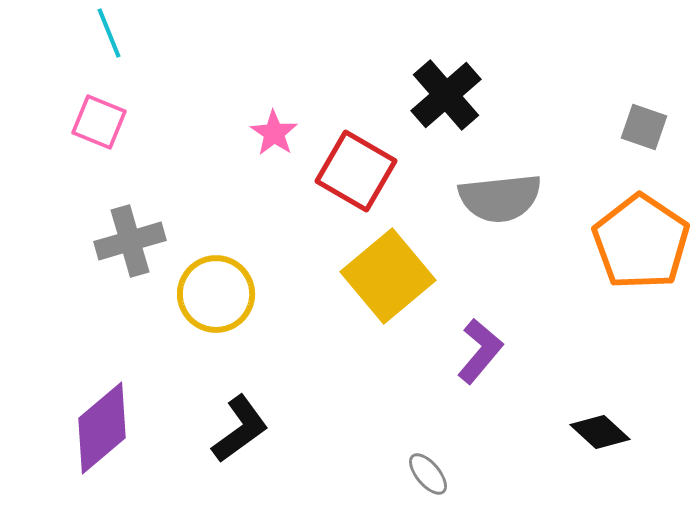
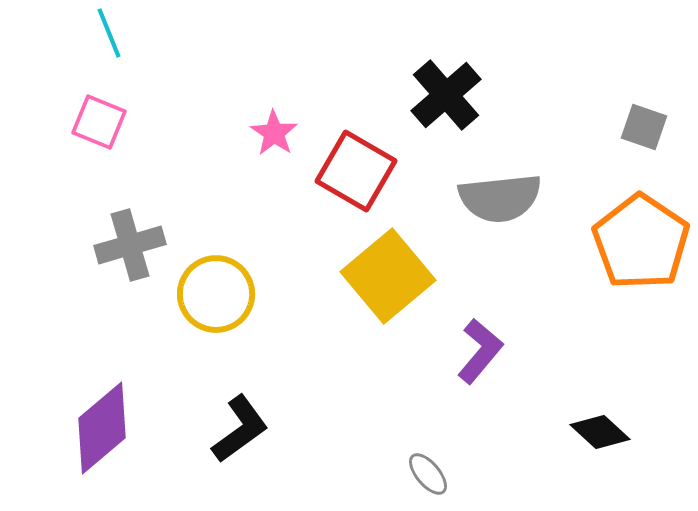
gray cross: moved 4 px down
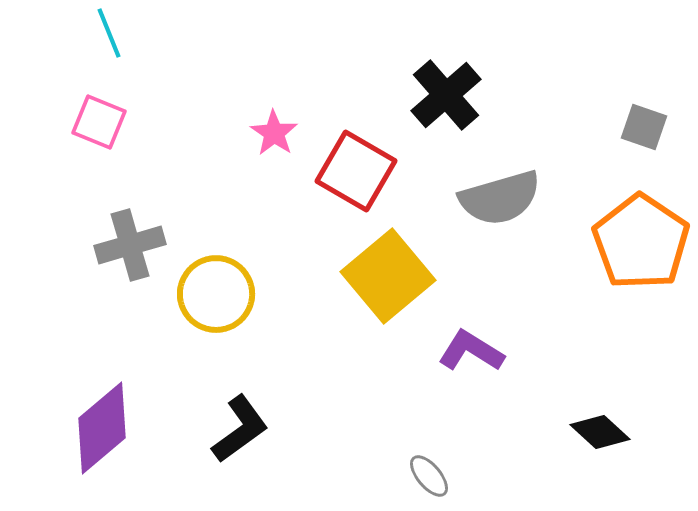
gray semicircle: rotated 10 degrees counterclockwise
purple L-shape: moved 9 px left; rotated 98 degrees counterclockwise
gray ellipse: moved 1 px right, 2 px down
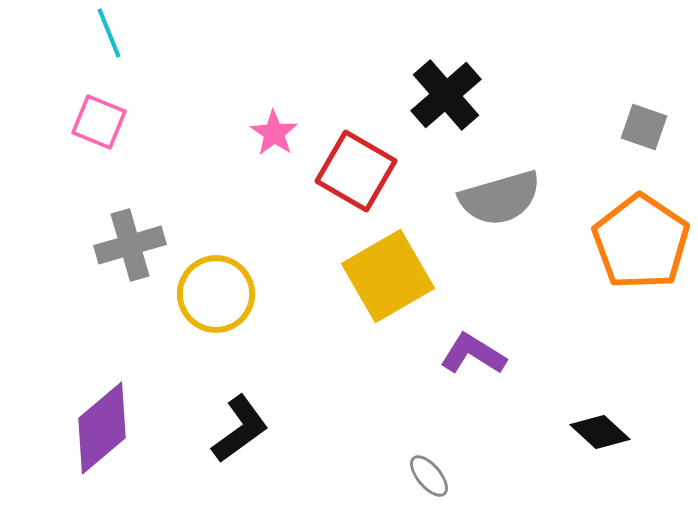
yellow square: rotated 10 degrees clockwise
purple L-shape: moved 2 px right, 3 px down
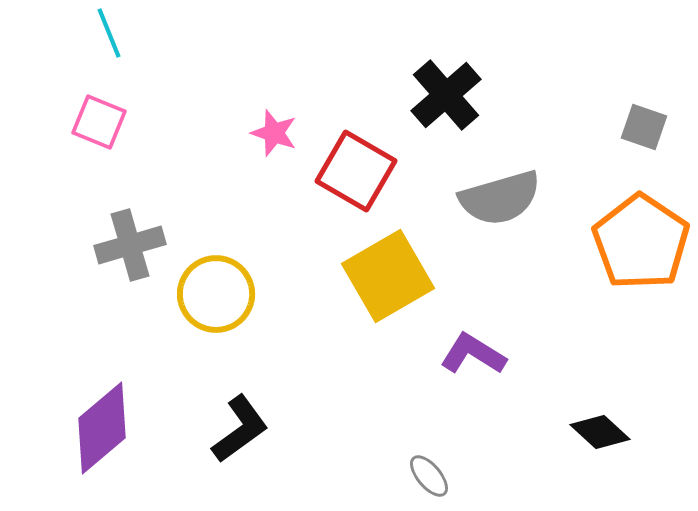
pink star: rotated 15 degrees counterclockwise
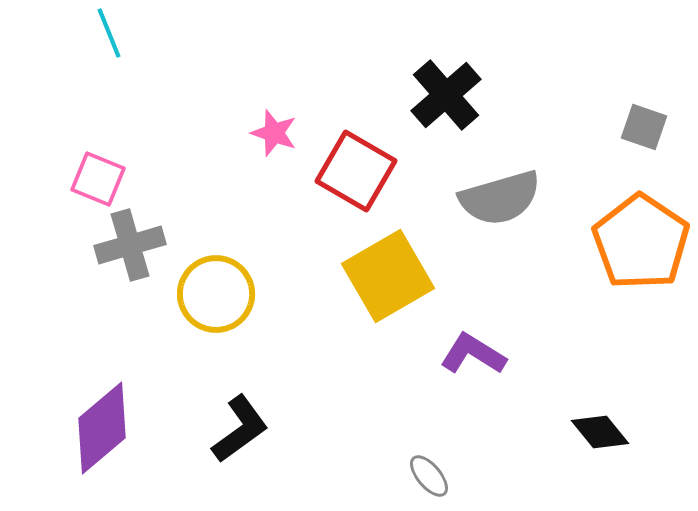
pink square: moved 1 px left, 57 px down
black diamond: rotated 8 degrees clockwise
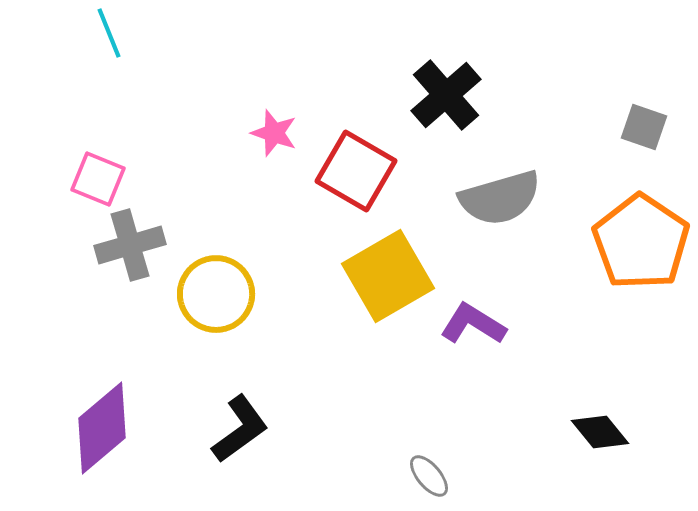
purple L-shape: moved 30 px up
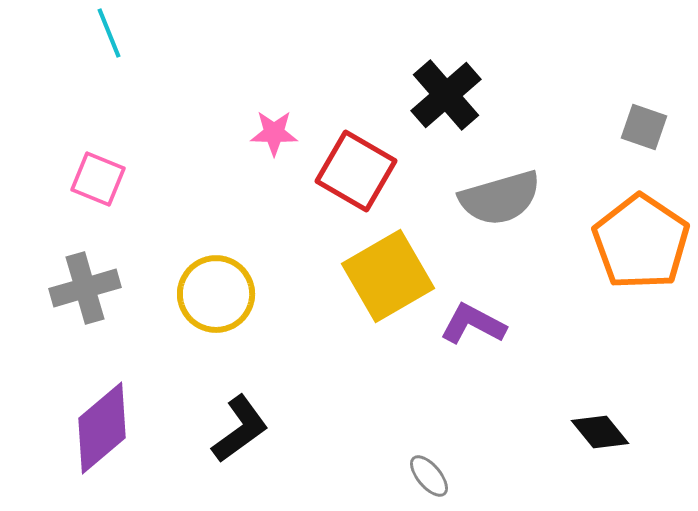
pink star: rotated 18 degrees counterclockwise
gray cross: moved 45 px left, 43 px down
purple L-shape: rotated 4 degrees counterclockwise
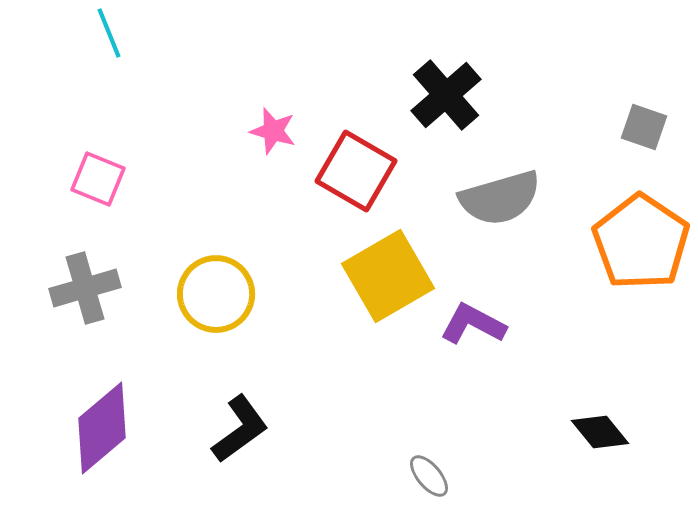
pink star: moved 1 px left, 2 px up; rotated 15 degrees clockwise
